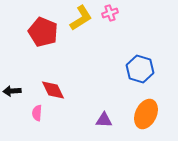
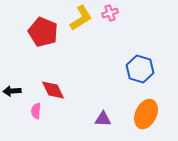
pink semicircle: moved 1 px left, 2 px up
purple triangle: moved 1 px left, 1 px up
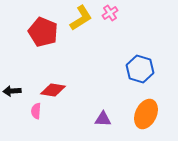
pink cross: rotated 14 degrees counterclockwise
red diamond: rotated 55 degrees counterclockwise
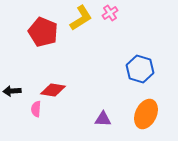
pink semicircle: moved 2 px up
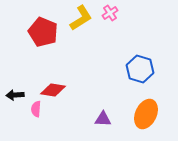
black arrow: moved 3 px right, 4 px down
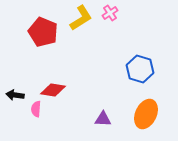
black arrow: rotated 12 degrees clockwise
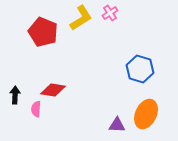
black arrow: rotated 84 degrees clockwise
purple triangle: moved 14 px right, 6 px down
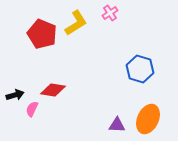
yellow L-shape: moved 5 px left, 5 px down
red pentagon: moved 1 px left, 2 px down
black arrow: rotated 72 degrees clockwise
pink semicircle: moved 4 px left; rotated 21 degrees clockwise
orange ellipse: moved 2 px right, 5 px down
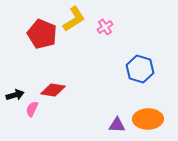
pink cross: moved 5 px left, 14 px down
yellow L-shape: moved 2 px left, 4 px up
orange ellipse: rotated 64 degrees clockwise
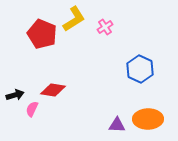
blue hexagon: rotated 8 degrees clockwise
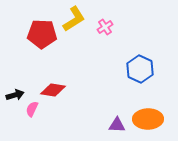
red pentagon: rotated 20 degrees counterclockwise
